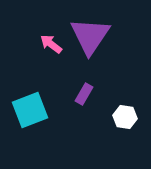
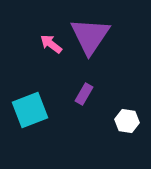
white hexagon: moved 2 px right, 4 px down
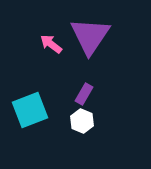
white hexagon: moved 45 px left; rotated 15 degrees clockwise
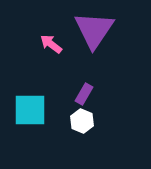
purple triangle: moved 4 px right, 6 px up
cyan square: rotated 21 degrees clockwise
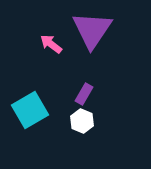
purple triangle: moved 2 px left
cyan square: rotated 30 degrees counterclockwise
